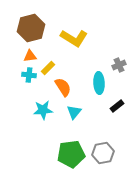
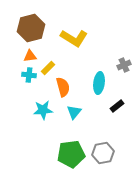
gray cross: moved 5 px right
cyan ellipse: rotated 10 degrees clockwise
orange semicircle: rotated 18 degrees clockwise
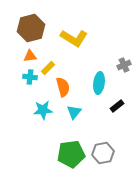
cyan cross: moved 1 px right, 2 px down
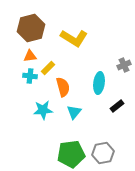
cyan cross: moved 1 px up
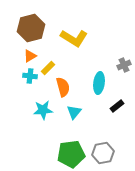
orange triangle: rotated 24 degrees counterclockwise
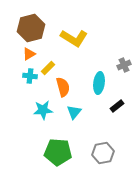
orange triangle: moved 1 px left, 2 px up
green pentagon: moved 13 px left, 2 px up; rotated 12 degrees clockwise
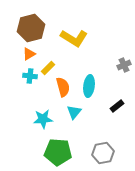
cyan ellipse: moved 10 px left, 3 px down
cyan star: moved 9 px down
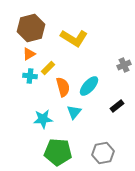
cyan ellipse: rotated 35 degrees clockwise
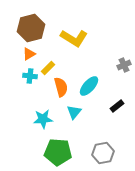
orange semicircle: moved 2 px left
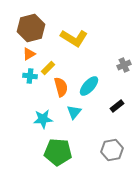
gray hexagon: moved 9 px right, 3 px up
